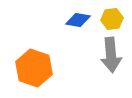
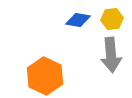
orange hexagon: moved 11 px right, 8 px down; rotated 6 degrees clockwise
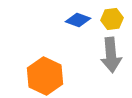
blue diamond: rotated 10 degrees clockwise
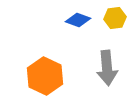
yellow hexagon: moved 3 px right, 1 px up
gray arrow: moved 4 px left, 13 px down
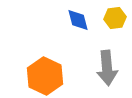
blue diamond: rotated 55 degrees clockwise
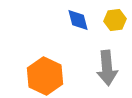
yellow hexagon: moved 2 px down
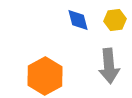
gray arrow: moved 2 px right, 2 px up
orange hexagon: rotated 6 degrees clockwise
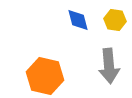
yellow hexagon: rotated 15 degrees clockwise
orange hexagon: rotated 18 degrees counterclockwise
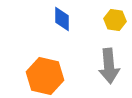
blue diamond: moved 16 px left, 1 px up; rotated 15 degrees clockwise
